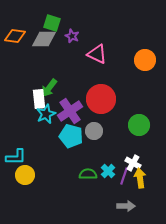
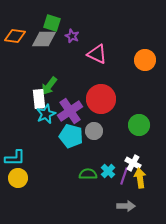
green arrow: moved 2 px up
cyan L-shape: moved 1 px left, 1 px down
yellow circle: moved 7 px left, 3 px down
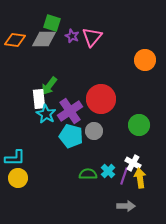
orange diamond: moved 4 px down
pink triangle: moved 5 px left, 17 px up; rotated 45 degrees clockwise
cyan star: rotated 18 degrees counterclockwise
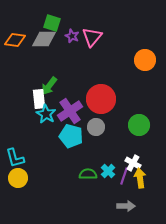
gray circle: moved 2 px right, 4 px up
cyan L-shape: rotated 75 degrees clockwise
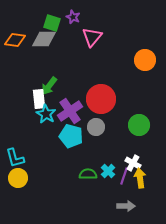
purple star: moved 1 px right, 19 px up
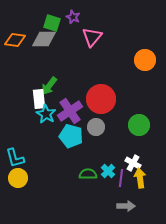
purple line: moved 3 px left, 2 px down; rotated 12 degrees counterclockwise
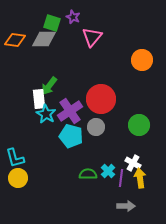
orange circle: moved 3 px left
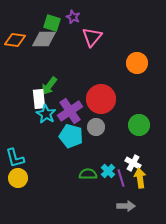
orange circle: moved 5 px left, 3 px down
purple line: rotated 24 degrees counterclockwise
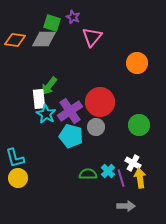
red circle: moved 1 px left, 3 px down
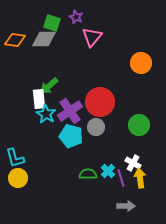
purple star: moved 3 px right
orange circle: moved 4 px right
green arrow: rotated 12 degrees clockwise
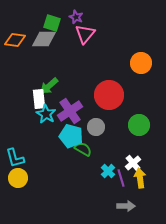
pink triangle: moved 7 px left, 3 px up
red circle: moved 9 px right, 7 px up
white cross: rotated 21 degrees clockwise
green semicircle: moved 5 px left, 25 px up; rotated 30 degrees clockwise
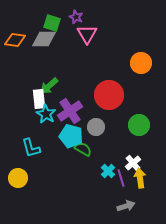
pink triangle: moved 2 px right; rotated 10 degrees counterclockwise
cyan L-shape: moved 16 px right, 10 px up
gray arrow: rotated 18 degrees counterclockwise
